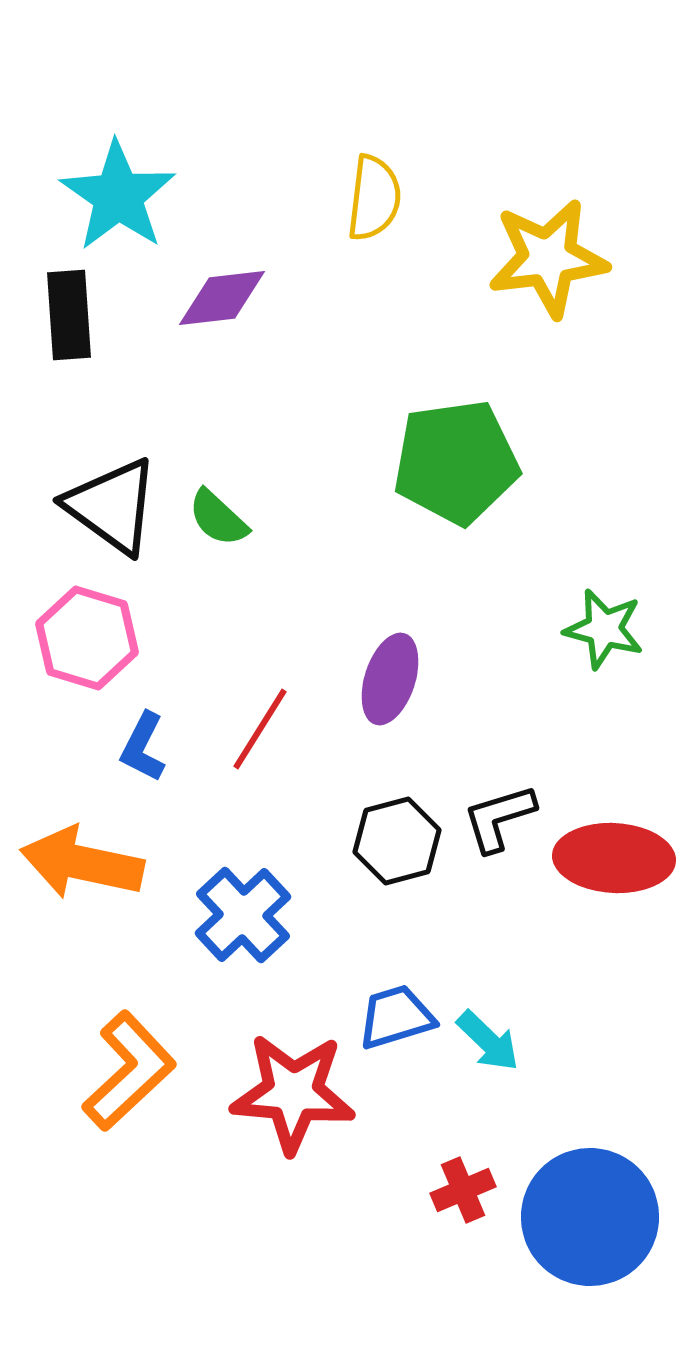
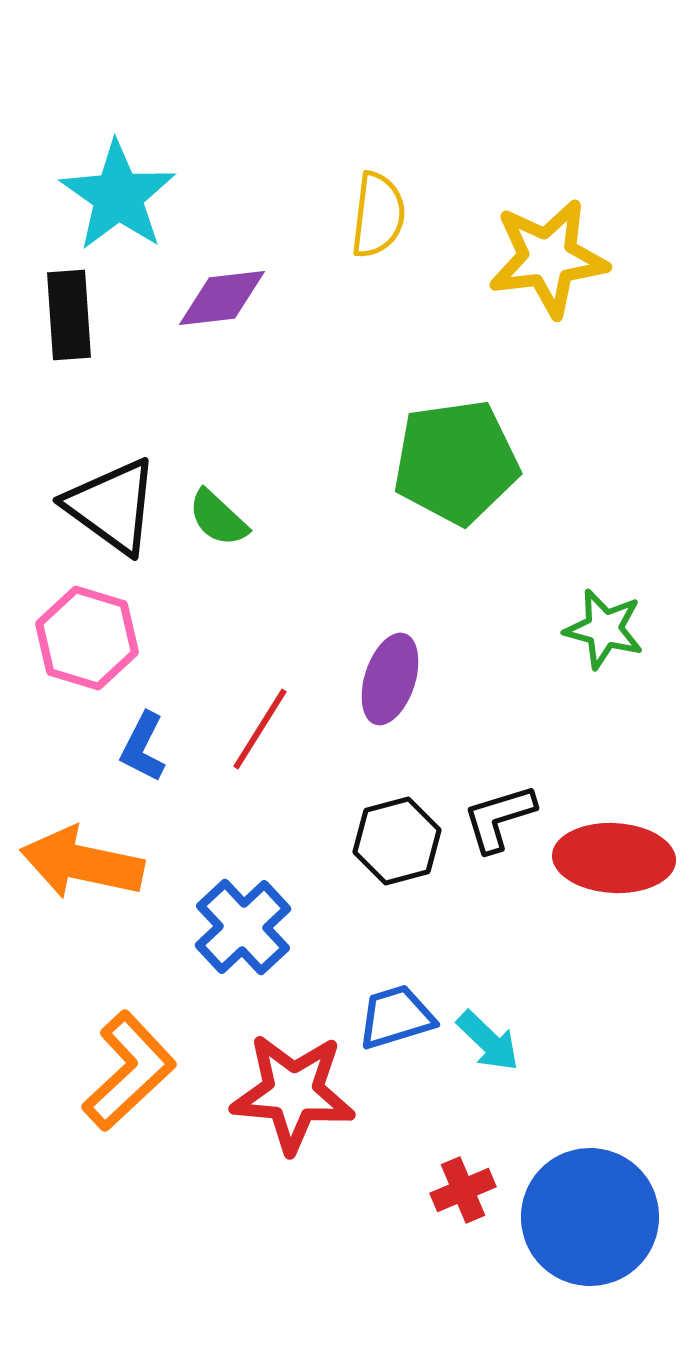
yellow semicircle: moved 4 px right, 17 px down
blue cross: moved 12 px down
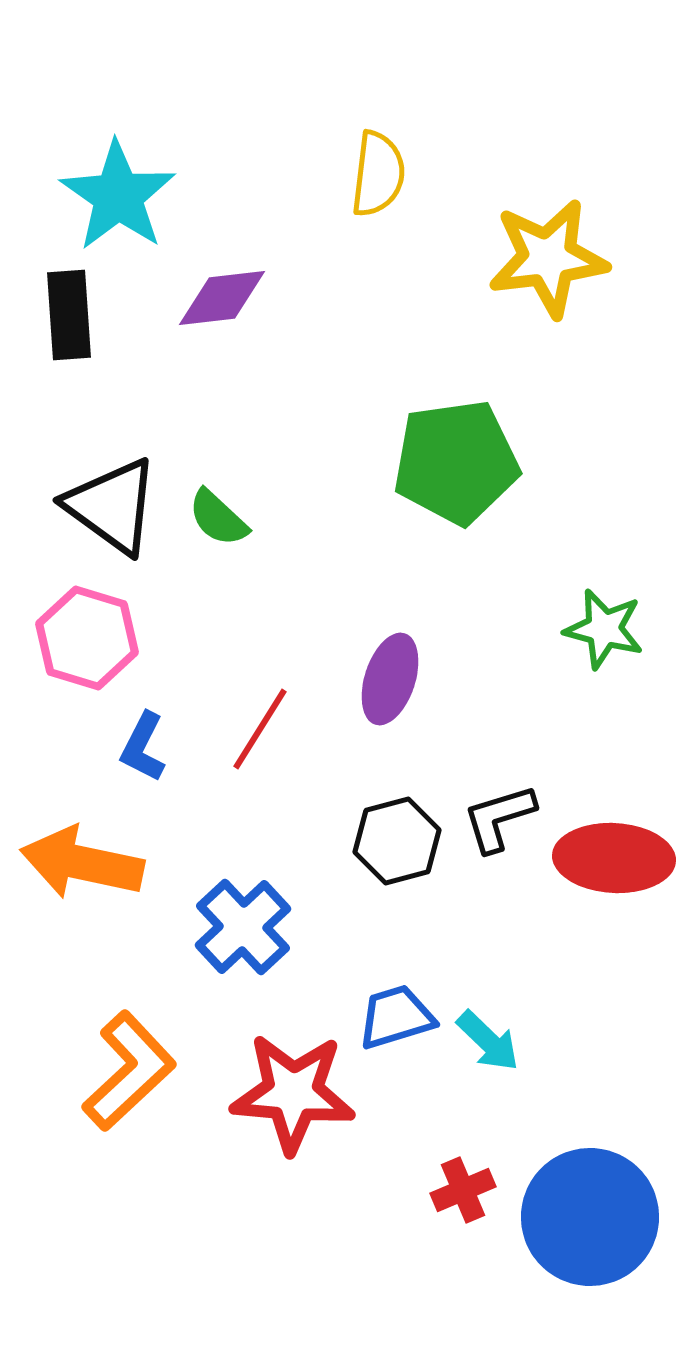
yellow semicircle: moved 41 px up
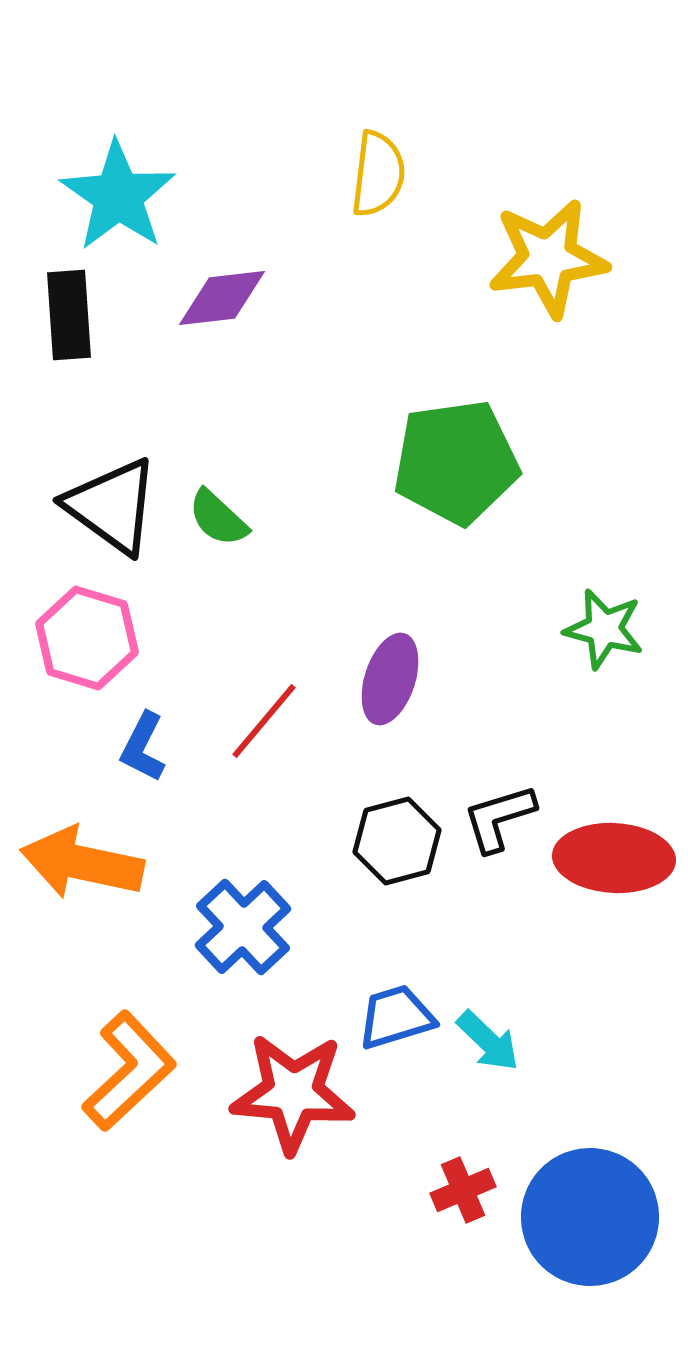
red line: moved 4 px right, 8 px up; rotated 8 degrees clockwise
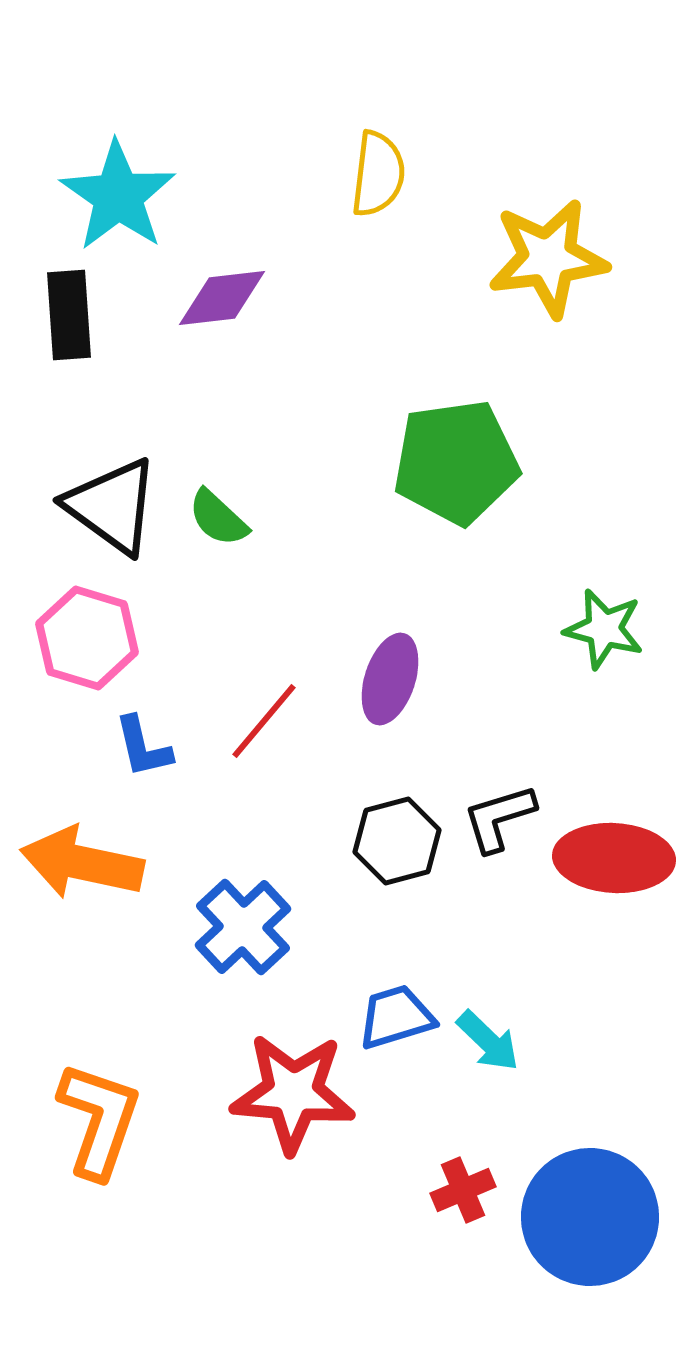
blue L-shape: rotated 40 degrees counterclockwise
orange L-shape: moved 30 px left, 49 px down; rotated 28 degrees counterclockwise
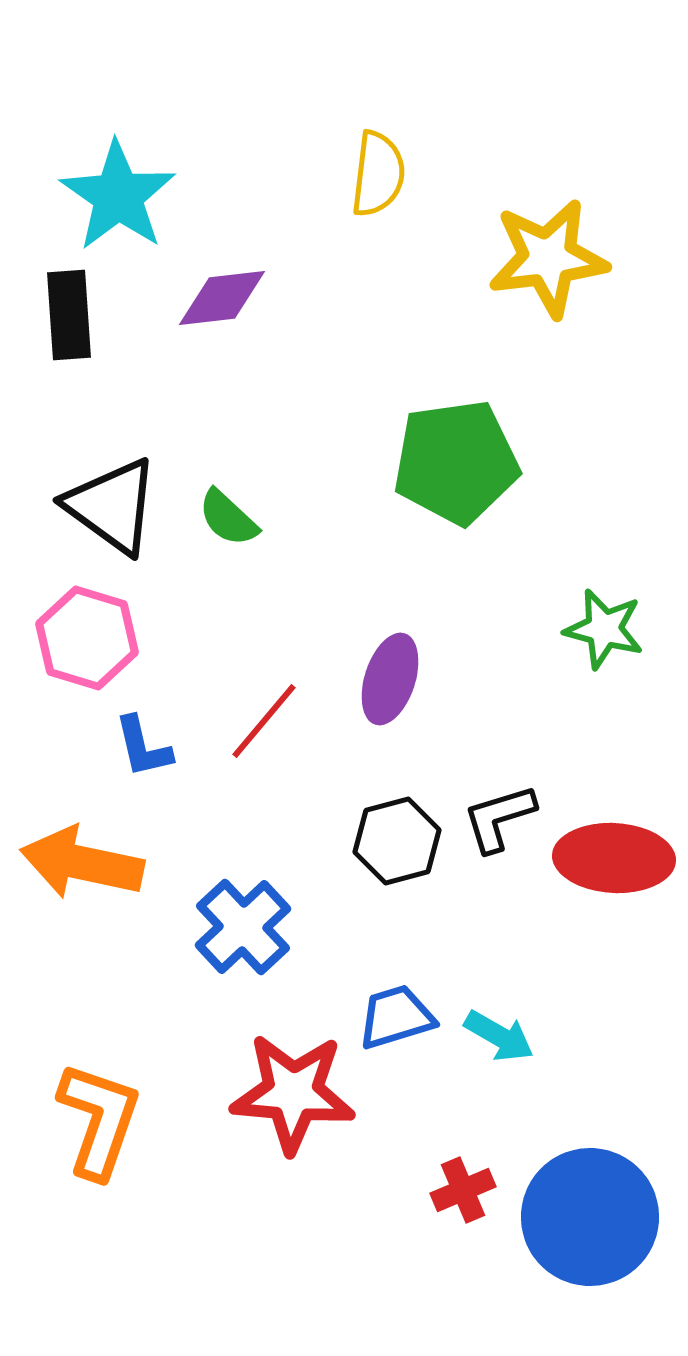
green semicircle: moved 10 px right
cyan arrow: moved 11 px right, 5 px up; rotated 14 degrees counterclockwise
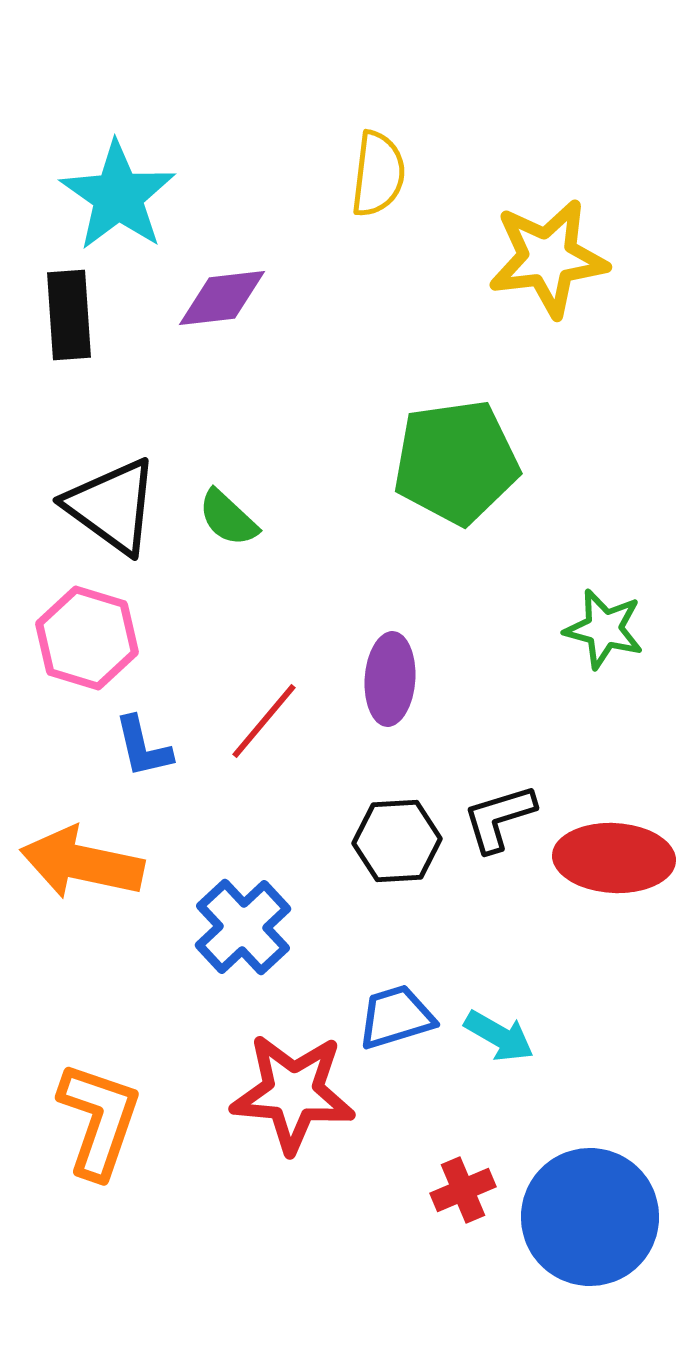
purple ellipse: rotated 14 degrees counterclockwise
black hexagon: rotated 12 degrees clockwise
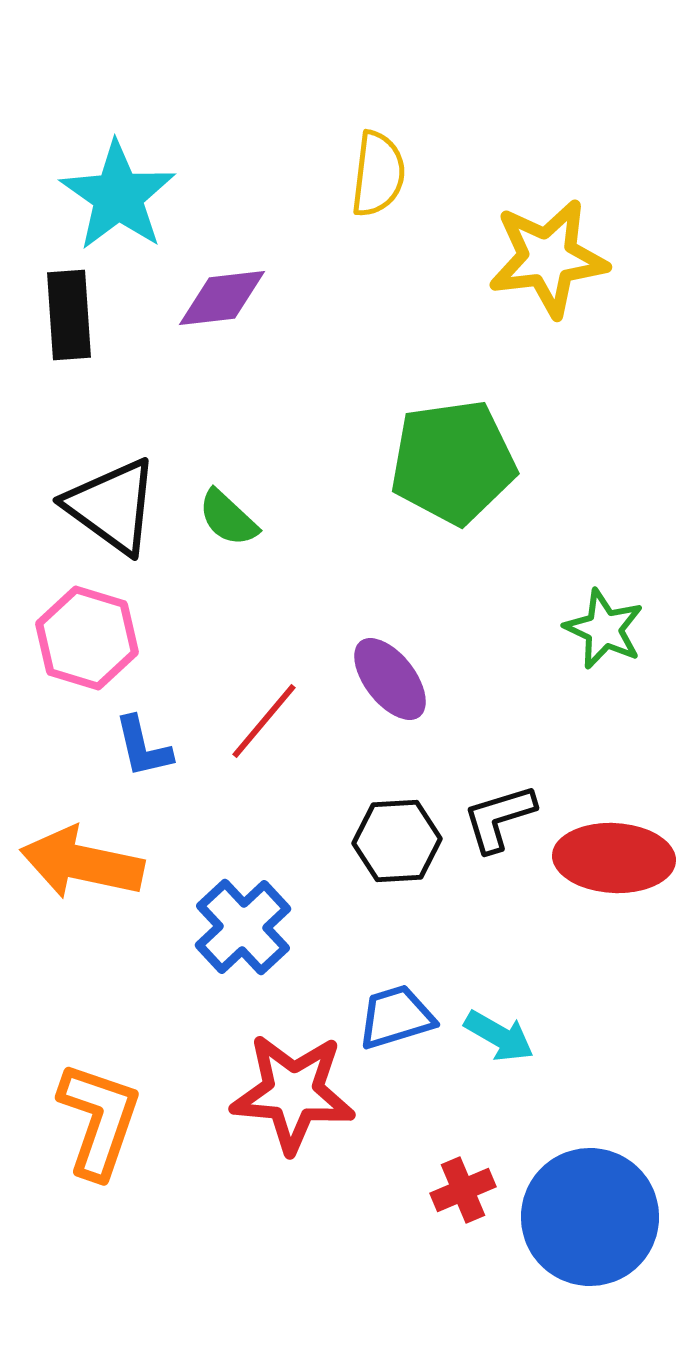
green pentagon: moved 3 px left
green star: rotated 10 degrees clockwise
purple ellipse: rotated 42 degrees counterclockwise
